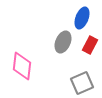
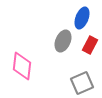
gray ellipse: moved 1 px up
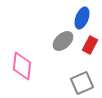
gray ellipse: rotated 25 degrees clockwise
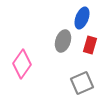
gray ellipse: rotated 30 degrees counterclockwise
red rectangle: rotated 12 degrees counterclockwise
pink diamond: moved 2 px up; rotated 28 degrees clockwise
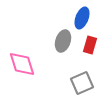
pink diamond: rotated 52 degrees counterclockwise
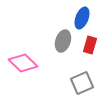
pink diamond: moved 1 px right, 1 px up; rotated 28 degrees counterclockwise
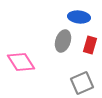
blue ellipse: moved 3 px left, 1 px up; rotated 75 degrees clockwise
pink diamond: moved 2 px left, 1 px up; rotated 12 degrees clockwise
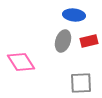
blue ellipse: moved 5 px left, 2 px up
red rectangle: moved 1 px left, 4 px up; rotated 60 degrees clockwise
gray square: moved 1 px left; rotated 20 degrees clockwise
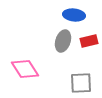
pink diamond: moved 4 px right, 7 px down
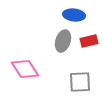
gray square: moved 1 px left, 1 px up
